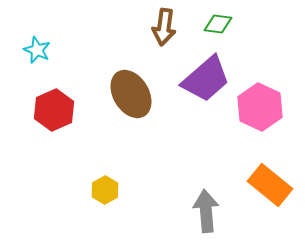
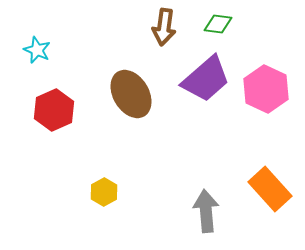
pink hexagon: moved 6 px right, 18 px up
orange rectangle: moved 4 px down; rotated 9 degrees clockwise
yellow hexagon: moved 1 px left, 2 px down
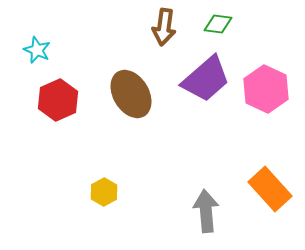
red hexagon: moved 4 px right, 10 px up
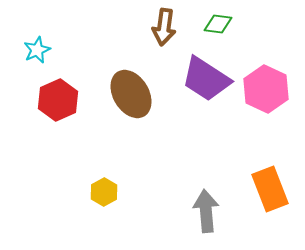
cyan star: rotated 24 degrees clockwise
purple trapezoid: rotated 74 degrees clockwise
orange rectangle: rotated 21 degrees clockwise
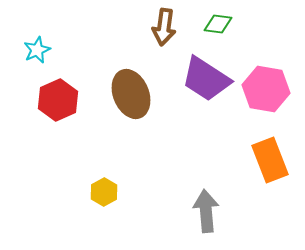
pink hexagon: rotated 15 degrees counterclockwise
brown ellipse: rotated 9 degrees clockwise
orange rectangle: moved 29 px up
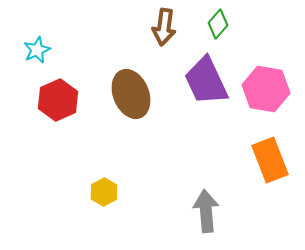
green diamond: rotated 56 degrees counterclockwise
purple trapezoid: moved 2 px down; rotated 32 degrees clockwise
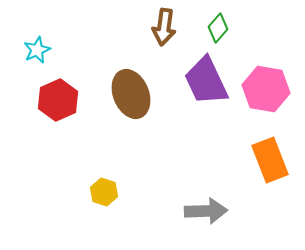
green diamond: moved 4 px down
yellow hexagon: rotated 12 degrees counterclockwise
gray arrow: rotated 93 degrees clockwise
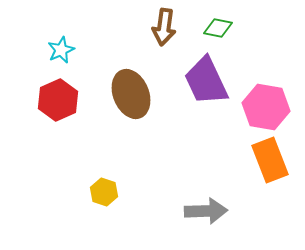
green diamond: rotated 60 degrees clockwise
cyan star: moved 24 px right
pink hexagon: moved 18 px down
